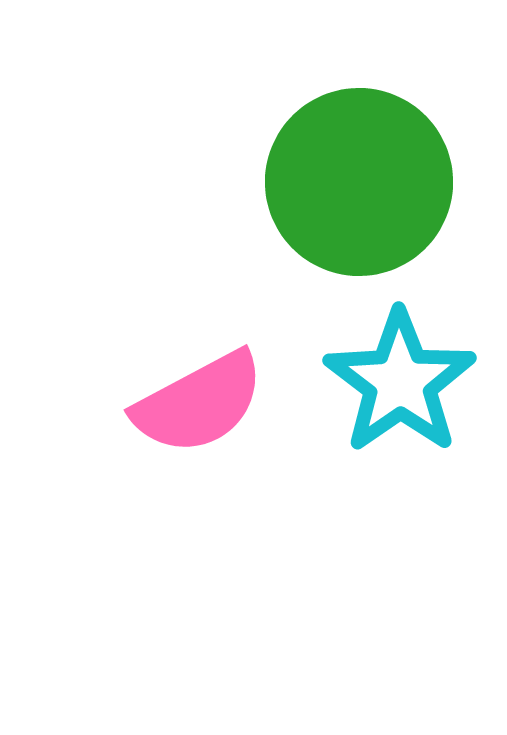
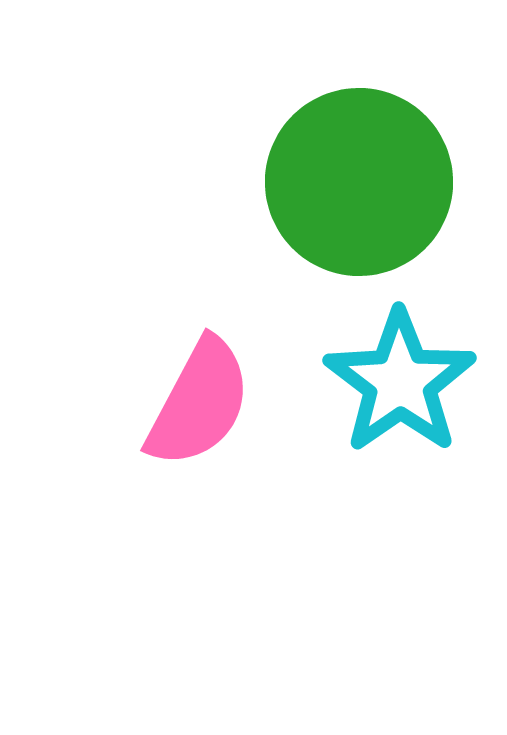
pink semicircle: rotated 34 degrees counterclockwise
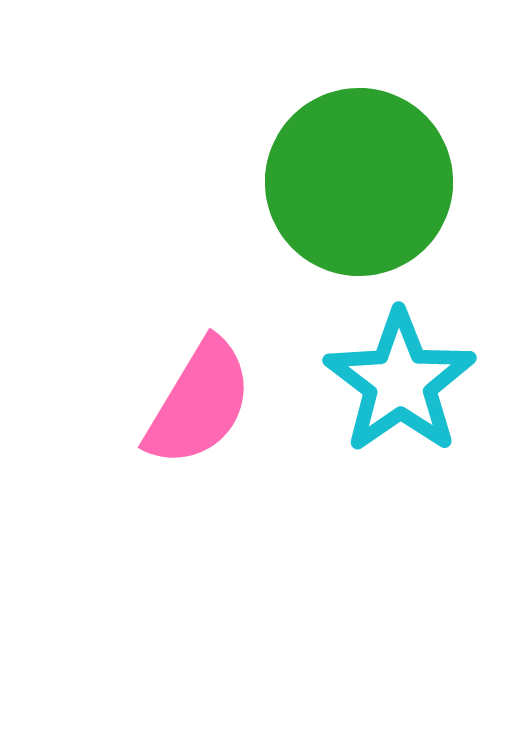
pink semicircle: rotated 3 degrees clockwise
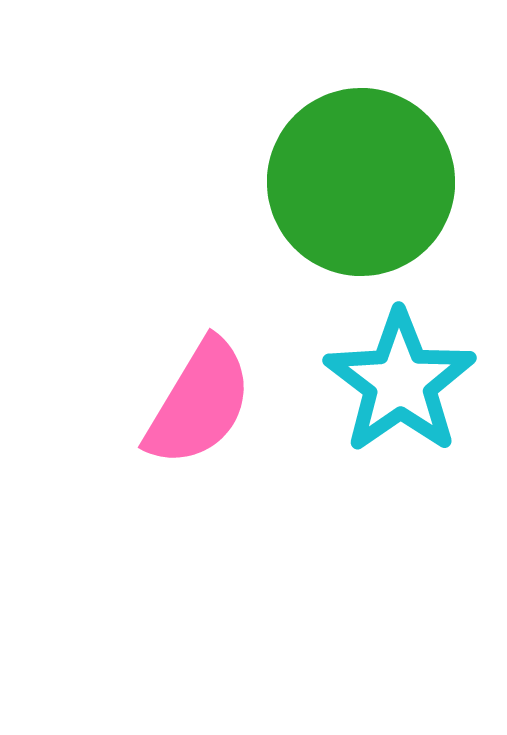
green circle: moved 2 px right
